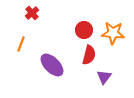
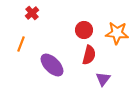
orange star: moved 4 px right
purple triangle: moved 1 px left, 2 px down
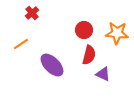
orange line: rotated 35 degrees clockwise
purple triangle: moved 5 px up; rotated 42 degrees counterclockwise
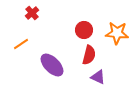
purple triangle: moved 5 px left, 3 px down
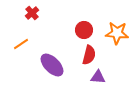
purple triangle: rotated 21 degrees counterclockwise
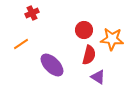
red cross: rotated 16 degrees clockwise
orange star: moved 5 px left, 6 px down
purple triangle: rotated 28 degrees clockwise
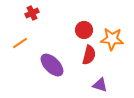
orange line: moved 1 px left, 1 px up
purple triangle: moved 2 px right, 8 px down; rotated 14 degrees counterclockwise
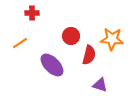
red cross: rotated 24 degrees clockwise
red circle: moved 13 px left, 6 px down
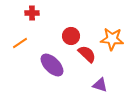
red semicircle: moved 2 px left, 1 px up; rotated 60 degrees counterclockwise
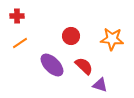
red cross: moved 15 px left, 3 px down
red semicircle: moved 3 px left, 12 px down
